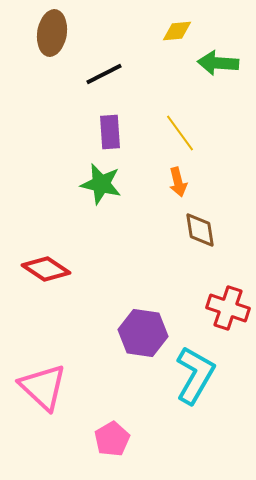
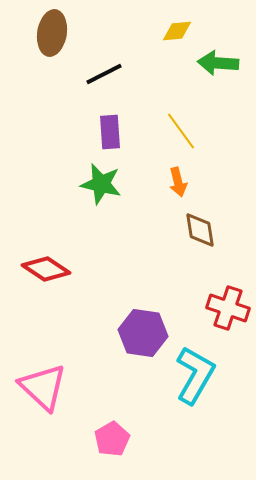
yellow line: moved 1 px right, 2 px up
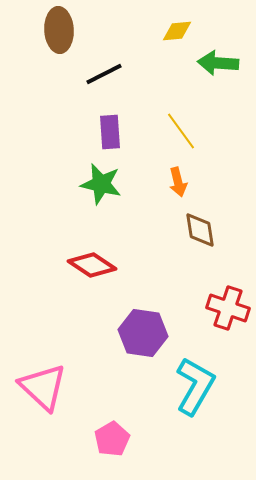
brown ellipse: moved 7 px right, 3 px up; rotated 12 degrees counterclockwise
red diamond: moved 46 px right, 4 px up
cyan L-shape: moved 11 px down
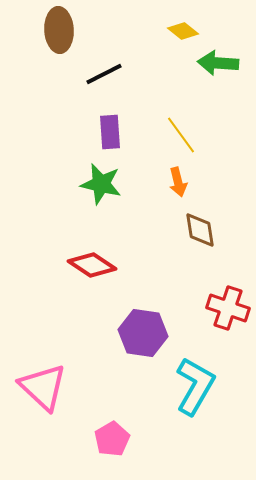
yellow diamond: moved 6 px right; rotated 44 degrees clockwise
yellow line: moved 4 px down
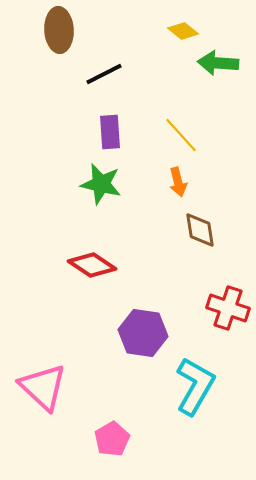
yellow line: rotated 6 degrees counterclockwise
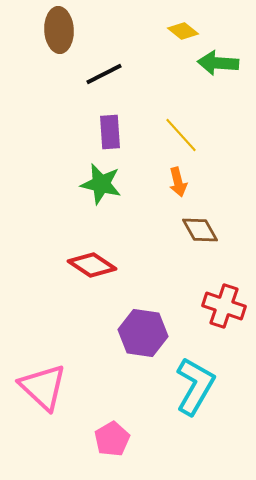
brown diamond: rotated 21 degrees counterclockwise
red cross: moved 4 px left, 2 px up
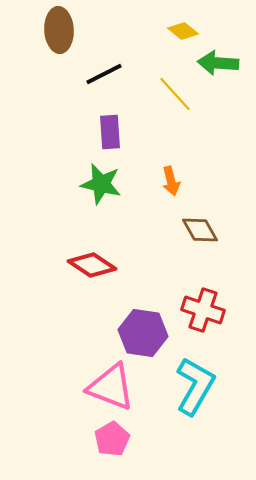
yellow line: moved 6 px left, 41 px up
orange arrow: moved 7 px left, 1 px up
red cross: moved 21 px left, 4 px down
pink triangle: moved 68 px right; rotated 22 degrees counterclockwise
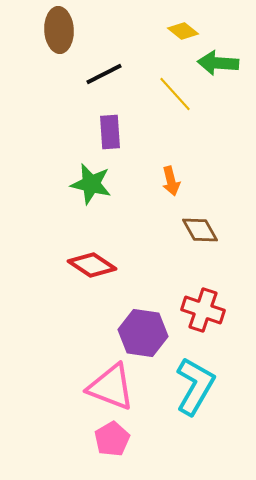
green star: moved 10 px left
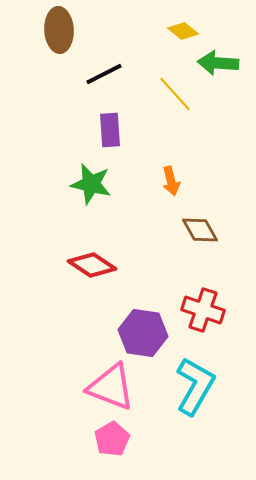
purple rectangle: moved 2 px up
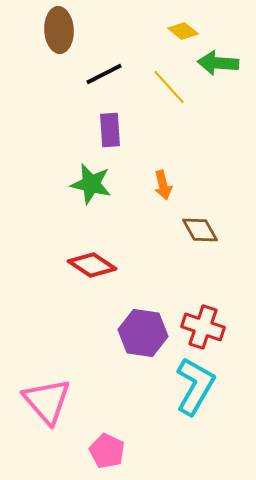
yellow line: moved 6 px left, 7 px up
orange arrow: moved 8 px left, 4 px down
red cross: moved 17 px down
pink triangle: moved 64 px left, 14 px down; rotated 28 degrees clockwise
pink pentagon: moved 5 px left, 12 px down; rotated 16 degrees counterclockwise
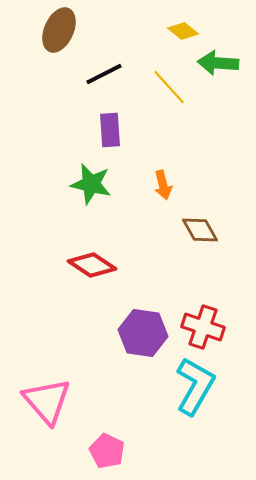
brown ellipse: rotated 27 degrees clockwise
